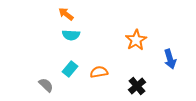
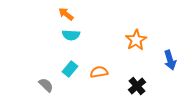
blue arrow: moved 1 px down
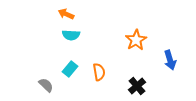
orange arrow: rotated 14 degrees counterclockwise
orange semicircle: rotated 90 degrees clockwise
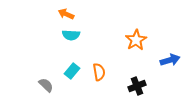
blue arrow: rotated 90 degrees counterclockwise
cyan rectangle: moved 2 px right, 2 px down
black cross: rotated 18 degrees clockwise
